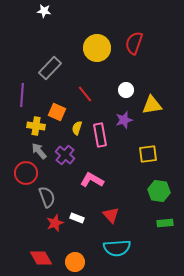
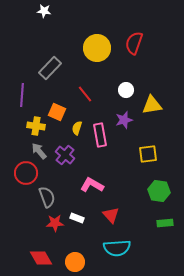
pink L-shape: moved 5 px down
red star: rotated 18 degrees clockwise
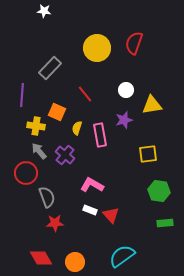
white rectangle: moved 13 px right, 8 px up
cyan semicircle: moved 5 px right, 8 px down; rotated 148 degrees clockwise
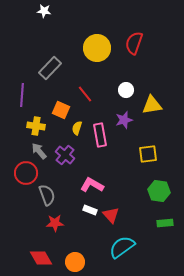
orange square: moved 4 px right, 2 px up
gray semicircle: moved 2 px up
cyan semicircle: moved 9 px up
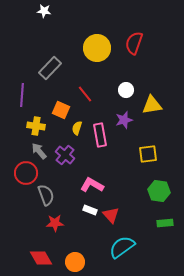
gray semicircle: moved 1 px left
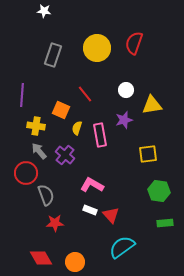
gray rectangle: moved 3 px right, 13 px up; rotated 25 degrees counterclockwise
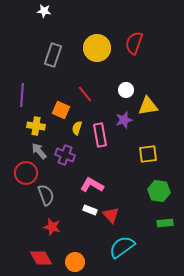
yellow triangle: moved 4 px left, 1 px down
purple cross: rotated 18 degrees counterclockwise
red star: moved 3 px left, 4 px down; rotated 18 degrees clockwise
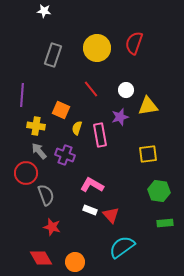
red line: moved 6 px right, 5 px up
purple star: moved 4 px left, 3 px up
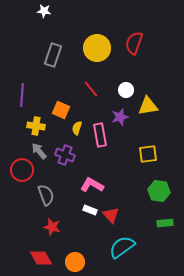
red circle: moved 4 px left, 3 px up
